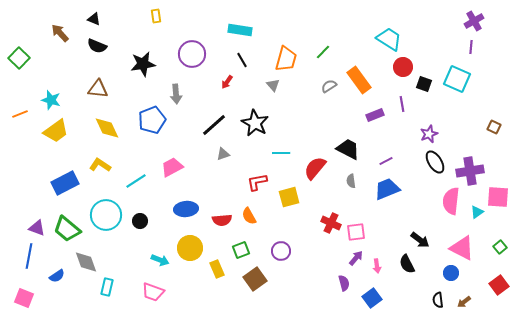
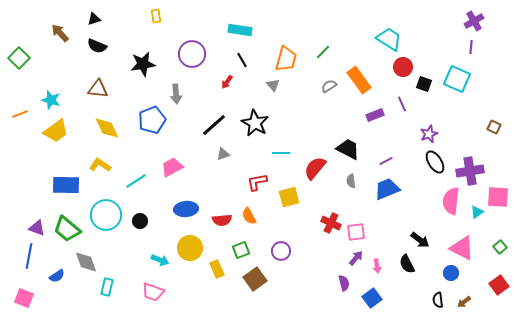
black triangle at (94, 19): rotated 40 degrees counterclockwise
purple line at (402, 104): rotated 14 degrees counterclockwise
blue rectangle at (65, 183): moved 1 px right, 2 px down; rotated 28 degrees clockwise
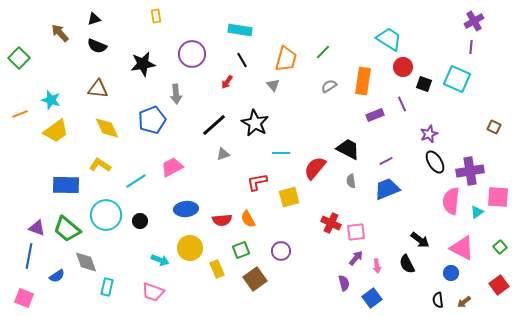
orange rectangle at (359, 80): moved 4 px right, 1 px down; rotated 44 degrees clockwise
orange semicircle at (249, 216): moved 1 px left, 3 px down
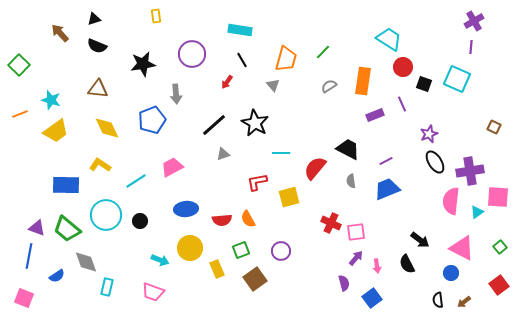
green square at (19, 58): moved 7 px down
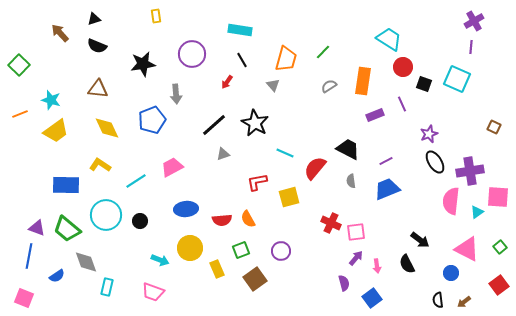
cyan line at (281, 153): moved 4 px right; rotated 24 degrees clockwise
pink triangle at (462, 248): moved 5 px right, 1 px down
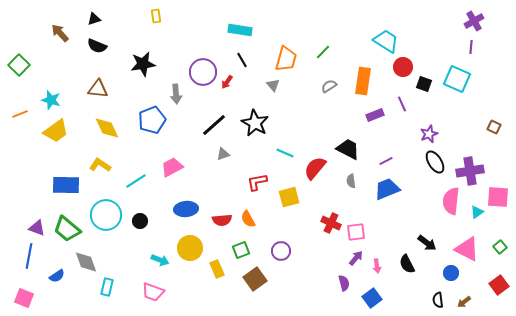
cyan trapezoid at (389, 39): moved 3 px left, 2 px down
purple circle at (192, 54): moved 11 px right, 18 px down
black arrow at (420, 240): moved 7 px right, 3 px down
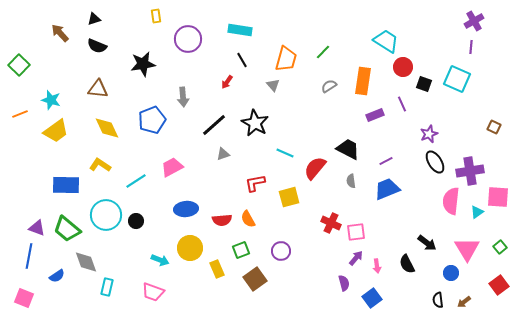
purple circle at (203, 72): moved 15 px left, 33 px up
gray arrow at (176, 94): moved 7 px right, 3 px down
red L-shape at (257, 182): moved 2 px left, 1 px down
black circle at (140, 221): moved 4 px left
pink triangle at (467, 249): rotated 32 degrees clockwise
